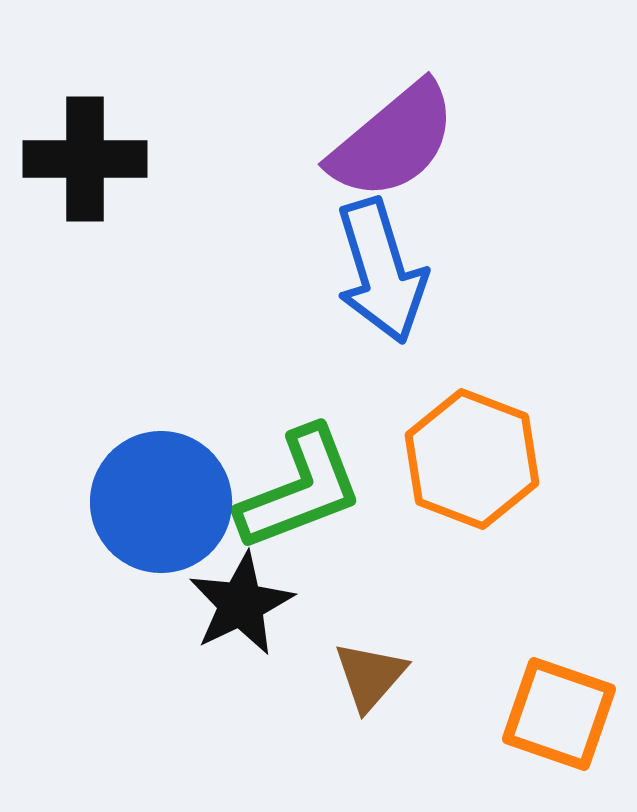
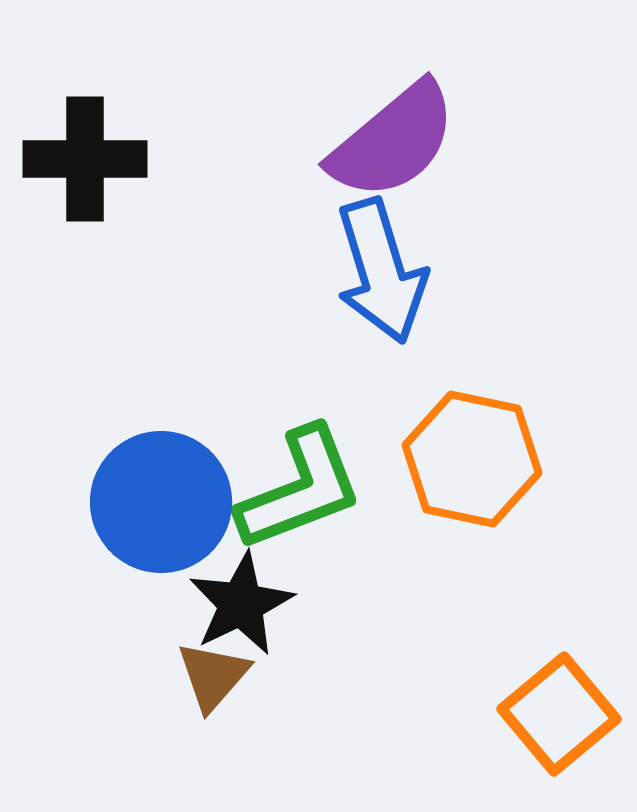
orange hexagon: rotated 9 degrees counterclockwise
brown triangle: moved 157 px left
orange square: rotated 31 degrees clockwise
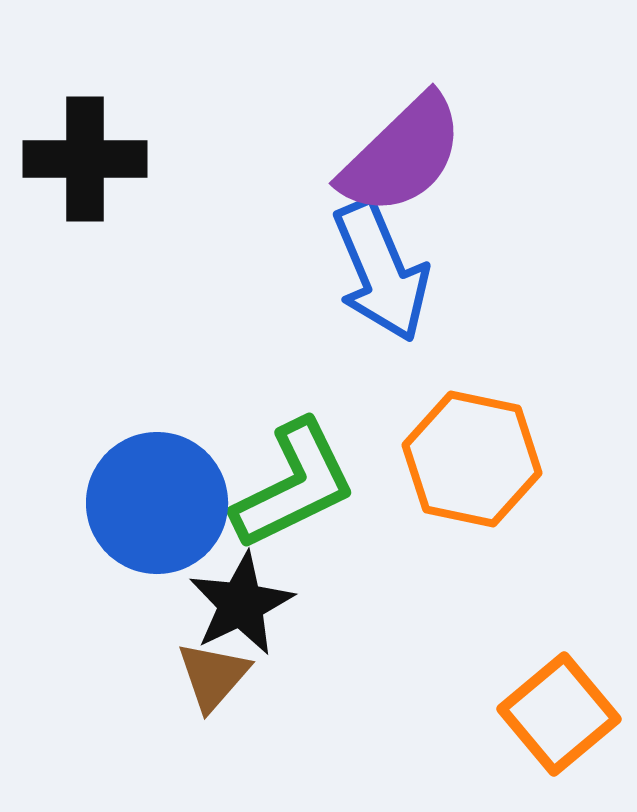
purple semicircle: moved 9 px right, 14 px down; rotated 4 degrees counterclockwise
blue arrow: rotated 6 degrees counterclockwise
green L-shape: moved 6 px left, 4 px up; rotated 5 degrees counterclockwise
blue circle: moved 4 px left, 1 px down
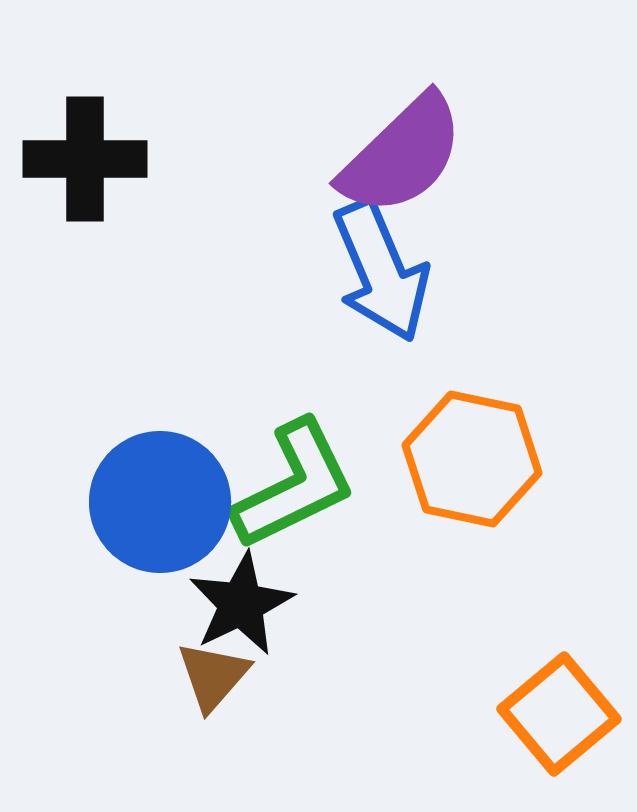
blue circle: moved 3 px right, 1 px up
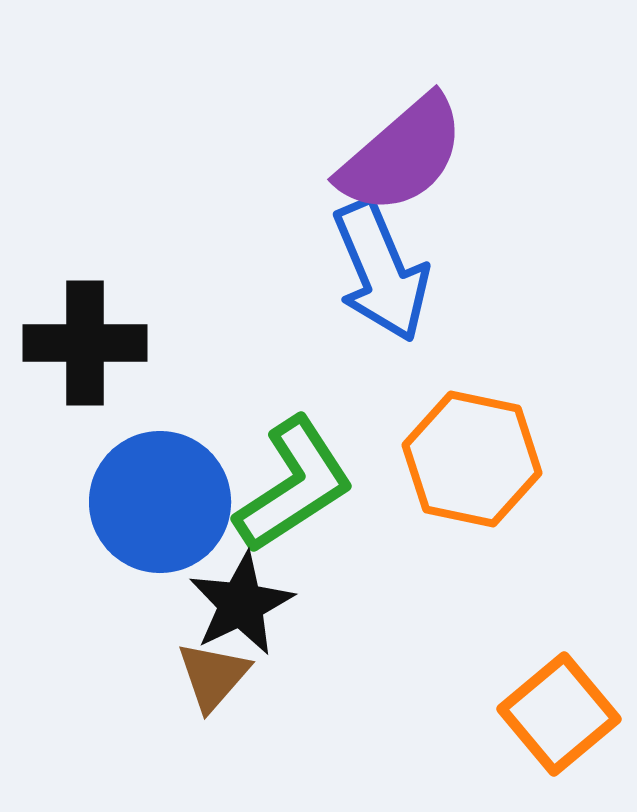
purple semicircle: rotated 3 degrees clockwise
black cross: moved 184 px down
green L-shape: rotated 7 degrees counterclockwise
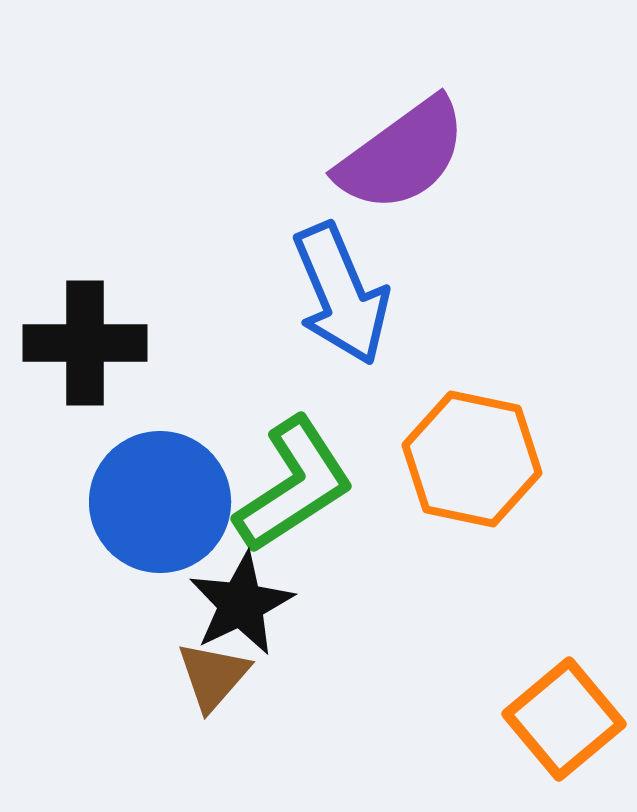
purple semicircle: rotated 5 degrees clockwise
blue arrow: moved 40 px left, 23 px down
orange square: moved 5 px right, 5 px down
